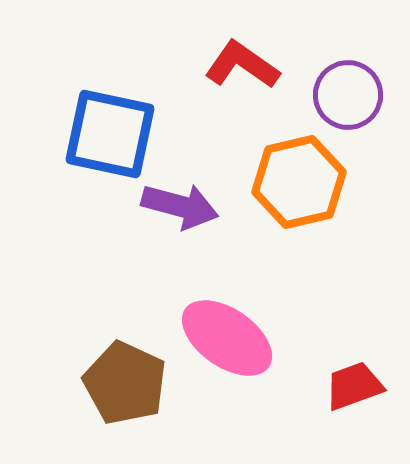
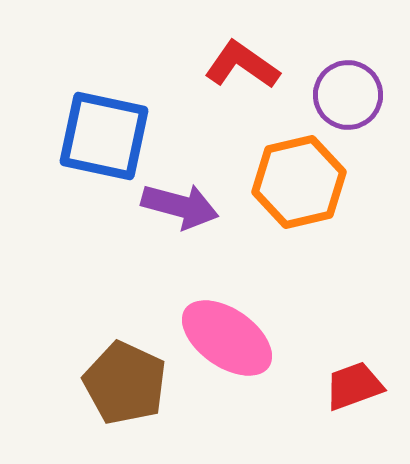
blue square: moved 6 px left, 2 px down
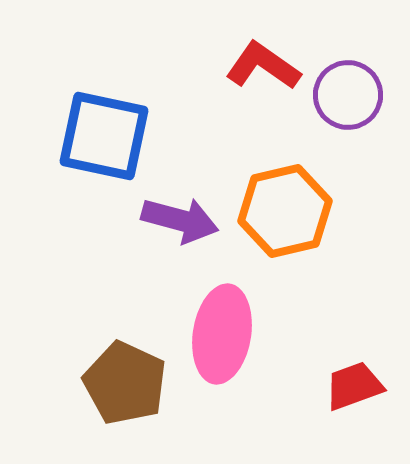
red L-shape: moved 21 px right, 1 px down
orange hexagon: moved 14 px left, 29 px down
purple arrow: moved 14 px down
pink ellipse: moved 5 px left, 4 px up; rotated 64 degrees clockwise
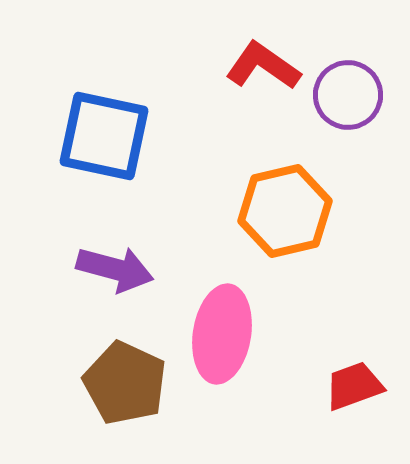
purple arrow: moved 65 px left, 49 px down
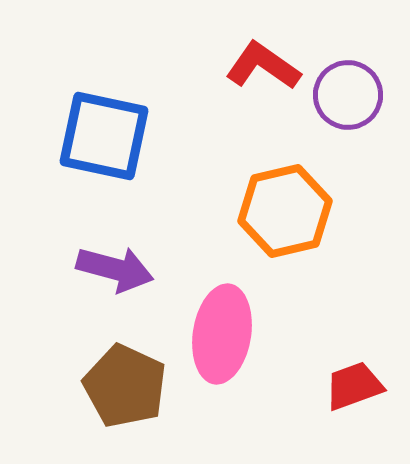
brown pentagon: moved 3 px down
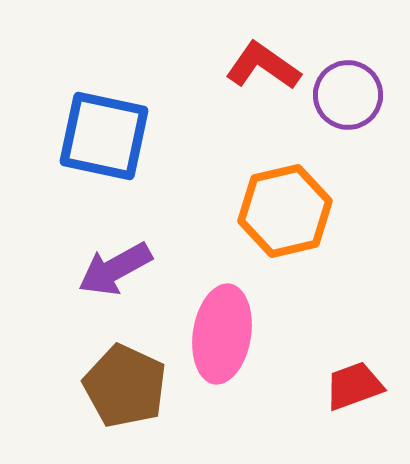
purple arrow: rotated 136 degrees clockwise
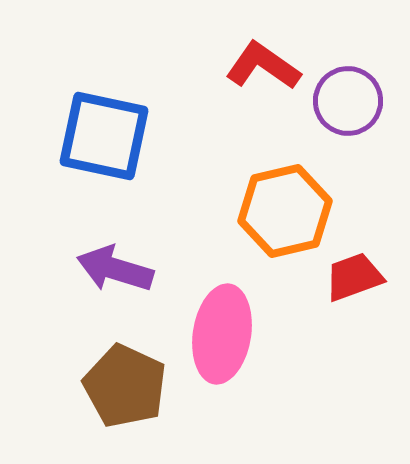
purple circle: moved 6 px down
purple arrow: rotated 46 degrees clockwise
red trapezoid: moved 109 px up
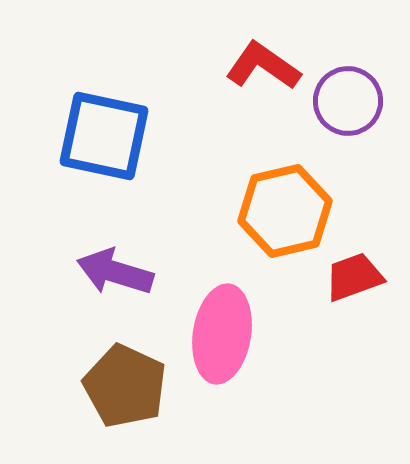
purple arrow: moved 3 px down
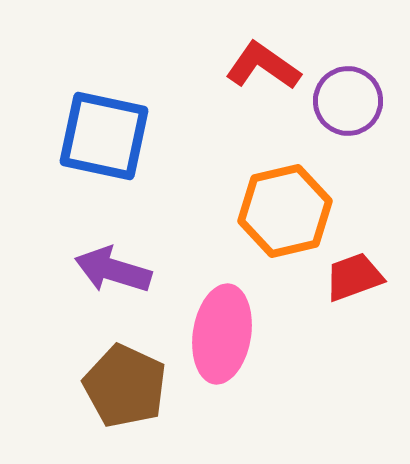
purple arrow: moved 2 px left, 2 px up
